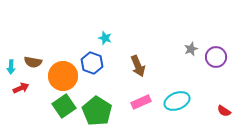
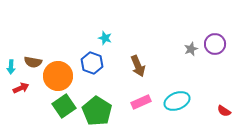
purple circle: moved 1 px left, 13 px up
orange circle: moved 5 px left
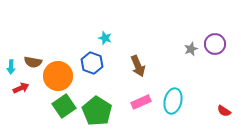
cyan ellipse: moved 4 px left; rotated 55 degrees counterclockwise
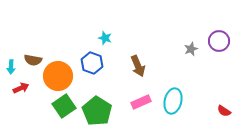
purple circle: moved 4 px right, 3 px up
brown semicircle: moved 2 px up
